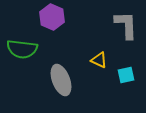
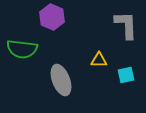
yellow triangle: rotated 24 degrees counterclockwise
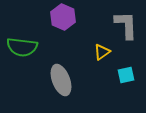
purple hexagon: moved 11 px right
green semicircle: moved 2 px up
yellow triangle: moved 3 px right, 8 px up; rotated 36 degrees counterclockwise
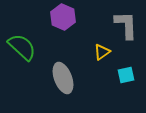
green semicircle: rotated 144 degrees counterclockwise
gray ellipse: moved 2 px right, 2 px up
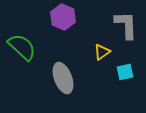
cyan square: moved 1 px left, 3 px up
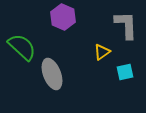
gray ellipse: moved 11 px left, 4 px up
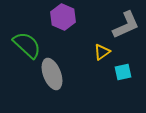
gray L-shape: rotated 68 degrees clockwise
green semicircle: moved 5 px right, 2 px up
cyan square: moved 2 px left
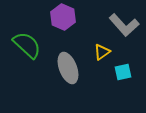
gray L-shape: moved 2 px left; rotated 72 degrees clockwise
gray ellipse: moved 16 px right, 6 px up
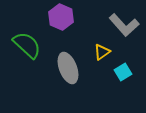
purple hexagon: moved 2 px left
cyan square: rotated 18 degrees counterclockwise
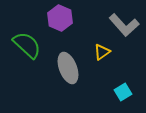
purple hexagon: moved 1 px left, 1 px down
cyan square: moved 20 px down
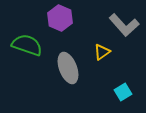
green semicircle: rotated 24 degrees counterclockwise
